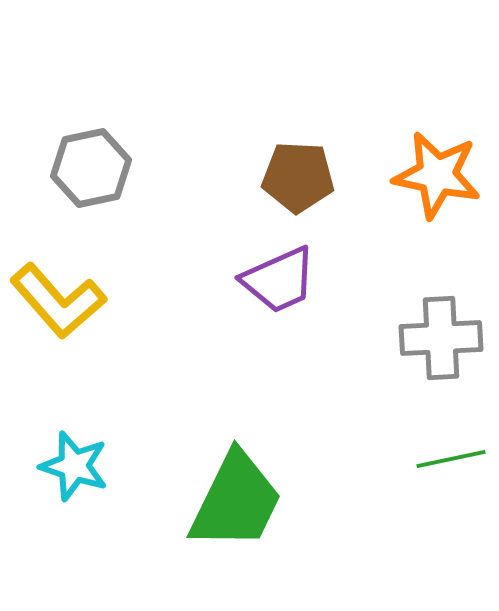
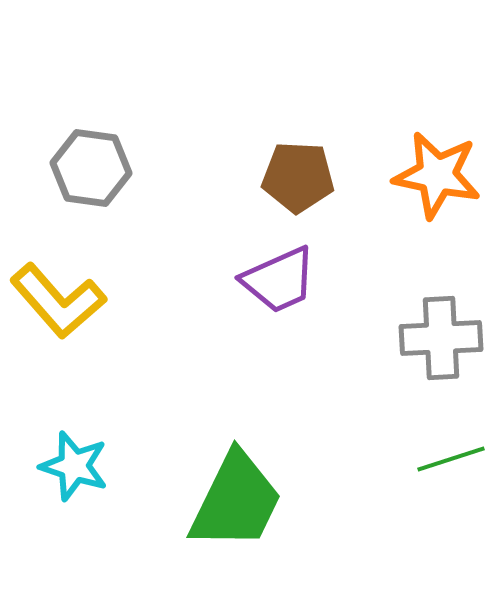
gray hexagon: rotated 20 degrees clockwise
green line: rotated 6 degrees counterclockwise
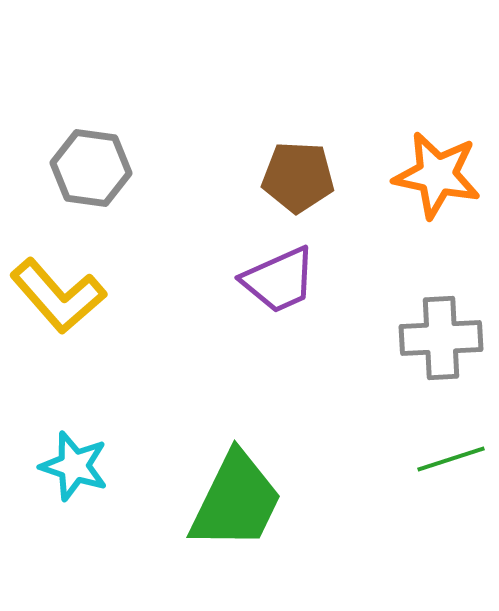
yellow L-shape: moved 5 px up
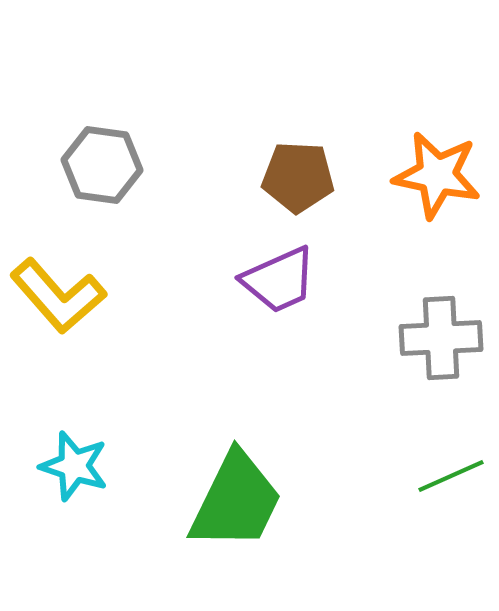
gray hexagon: moved 11 px right, 3 px up
green line: moved 17 px down; rotated 6 degrees counterclockwise
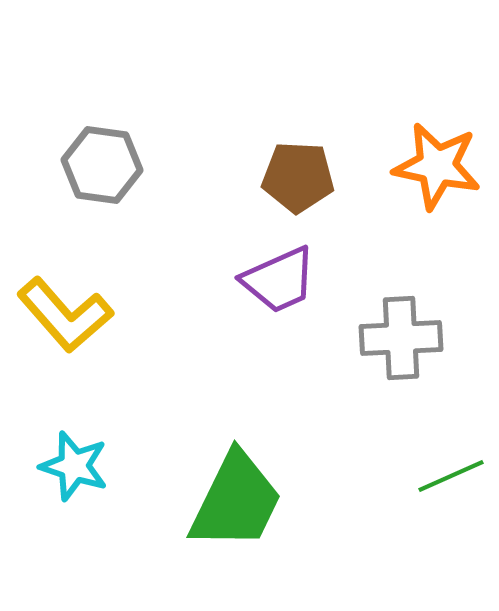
orange star: moved 9 px up
yellow L-shape: moved 7 px right, 19 px down
gray cross: moved 40 px left
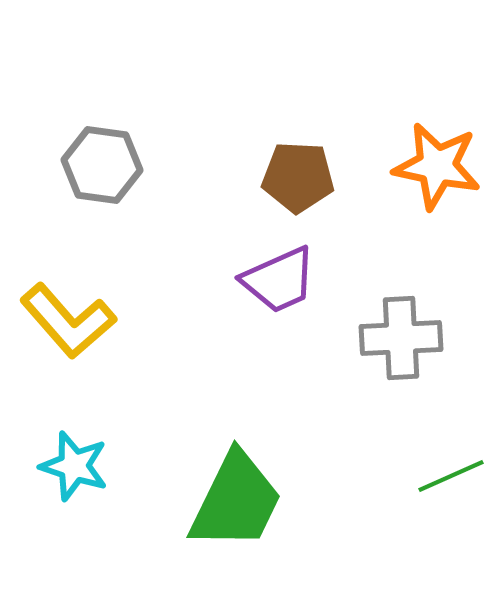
yellow L-shape: moved 3 px right, 6 px down
